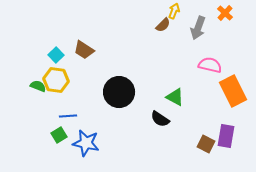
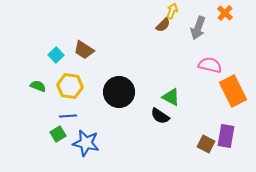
yellow arrow: moved 2 px left
yellow hexagon: moved 14 px right, 6 px down
green triangle: moved 4 px left
black semicircle: moved 3 px up
green square: moved 1 px left, 1 px up
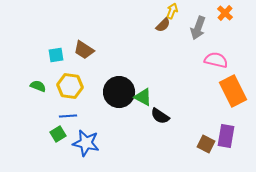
cyan square: rotated 35 degrees clockwise
pink semicircle: moved 6 px right, 5 px up
green triangle: moved 28 px left
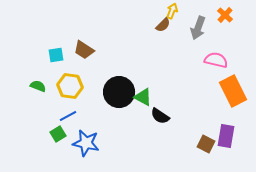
orange cross: moved 2 px down
blue line: rotated 24 degrees counterclockwise
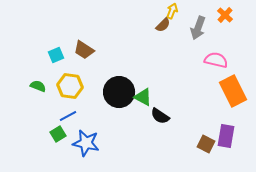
cyan square: rotated 14 degrees counterclockwise
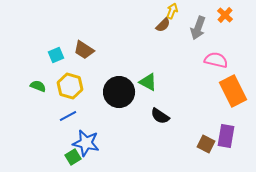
yellow hexagon: rotated 10 degrees clockwise
green triangle: moved 5 px right, 15 px up
green square: moved 15 px right, 23 px down
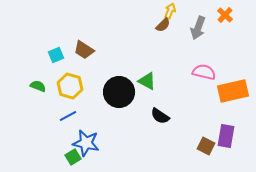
yellow arrow: moved 2 px left
pink semicircle: moved 12 px left, 12 px down
green triangle: moved 1 px left, 1 px up
orange rectangle: rotated 76 degrees counterclockwise
brown square: moved 2 px down
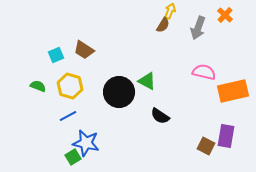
brown semicircle: rotated 14 degrees counterclockwise
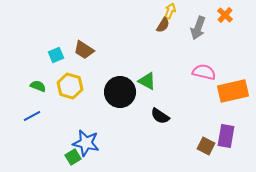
black circle: moved 1 px right
blue line: moved 36 px left
